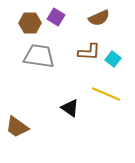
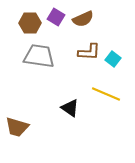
brown semicircle: moved 16 px left, 1 px down
brown trapezoid: rotated 20 degrees counterclockwise
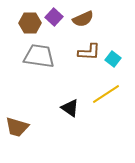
purple square: moved 2 px left; rotated 12 degrees clockwise
yellow line: rotated 56 degrees counterclockwise
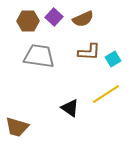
brown hexagon: moved 2 px left, 2 px up
cyan square: rotated 21 degrees clockwise
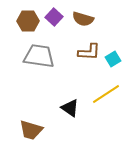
brown semicircle: rotated 40 degrees clockwise
brown trapezoid: moved 14 px right, 3 px down
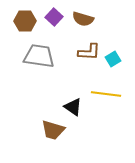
brown hexagon: moved 3 px left
yellow line: rotated 40 degrees clockwise
black triangle: moved 3 px right, 1 px up
brown trapezoid: moved 22 px right
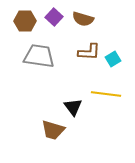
black triangle: rotated 18 degrees clockwise
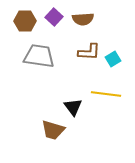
brown semicircle: rotated 20 degrees counterclockwise
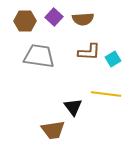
brown trapezoid: rotated 25 degrees counterclockwise
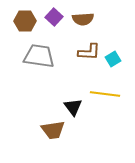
yellow line: moved 1 px left
